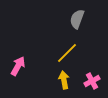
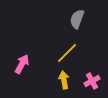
pink arrow: moved 4 px right, 2 px up
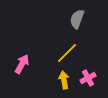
pink cross: moved 4 px left, 3 px up
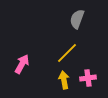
pink cross: rotated 21 degrees clockwise
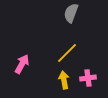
gray semicircle: moved 6 px left, 6 px up
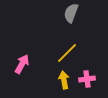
pink cross: moved 1 px left, 1 px down
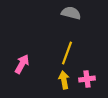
gray semicircle: rotated 84 degrees clockwise
yellow line: rotated 25 degrees counterclockwise
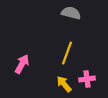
yellow arrow: moved 4 px down; rotated 30 degrees counterclockwise
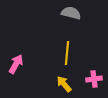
yellow line: rotated 15 degrees counterclockwise
pink arrow: moved 6 px left
pink cross: moved 7 px right
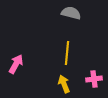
yellow arrow: rotated 18 degrees clockwise
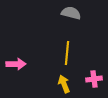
pink arrow: rotated 60 degrees clockwise
